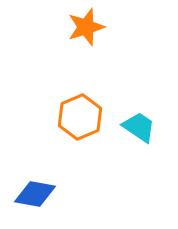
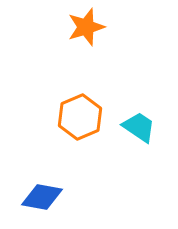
blue diamond: moved 7 px right, 3 px down
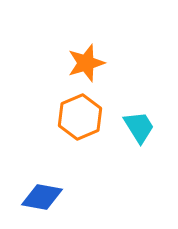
orange star: moved 36 px down
cyan trapezoid: rotated 24 degrees clockwise
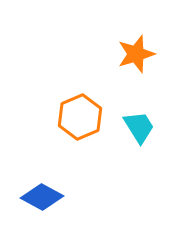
orange star: moved 50 px right, 9 px up
blue diamond: rotated 18 degrees clockwise
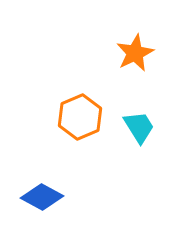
orange star: moved 1 px left, 1 px up; rotated 9 degrees counterclockwise
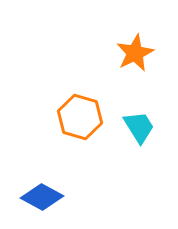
orange hexagon: rotated 21 degrees counterclockwise
